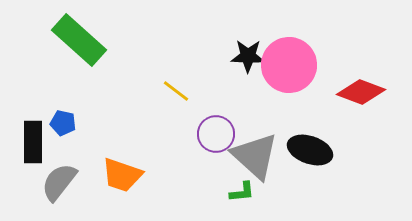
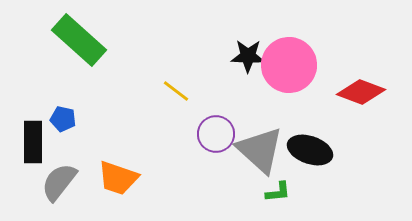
blue pentagon: moved 4 px up
gray triangle: moved 5 px right, 6 px up
orange trapezoid: moved 4 px left, 3 px down
green L-shape: moved 36 px right
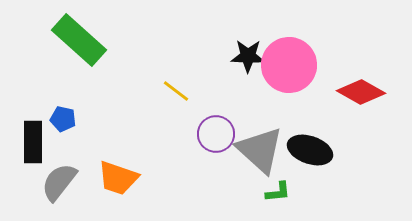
red diamond: rotated 9 degrees clockwise
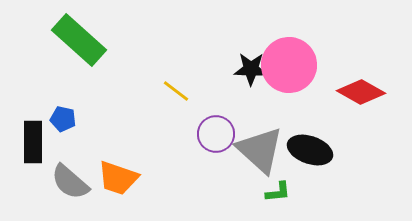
black star: moved 3 px right, 13 px down
gray semicircle: moved 11 px right; rotated 87 degrees counterclockwise
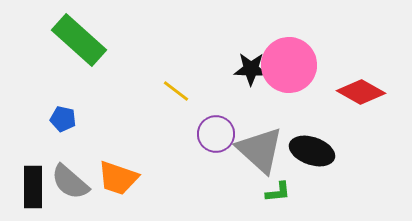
black rectangle: moved 45 px down
black ellipse: moved 2 px right, 1 px down
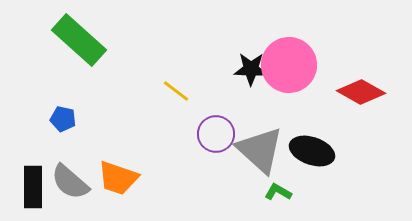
green L-shape: rotated 144 degrees counterclockwise
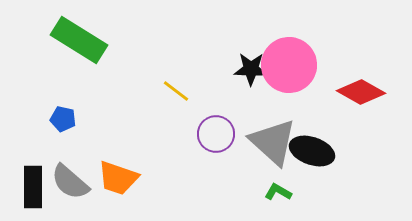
green rectangle: rotated 10 degrees counterclockwise
gray triangle: moved 13 px right, 8 px up
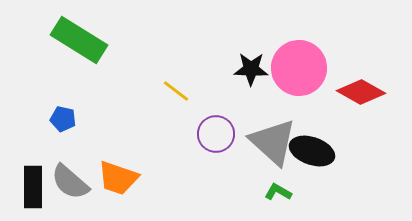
pink circle: moved 10 px right, 3 px down
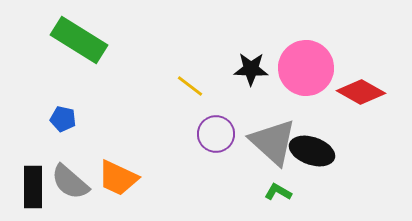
pink circle: moved 7 px right
yellow line: moved 14 px right, 5 px up
orange trapezoid: rotated 6 degrees clockwise
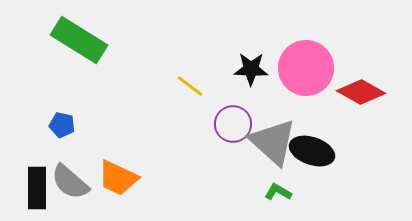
blue pentagon: moved 1 px left, 6 px down
purple circle: moved 17 px right, 10 px up
black rectangle: moved 4 px right, 1 px down
